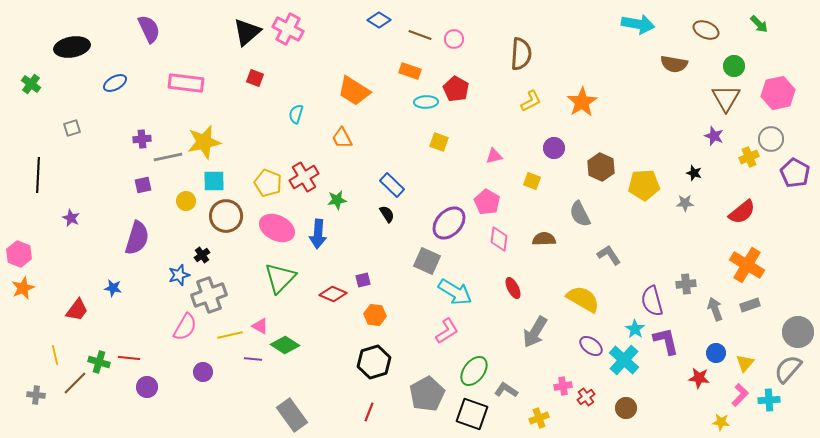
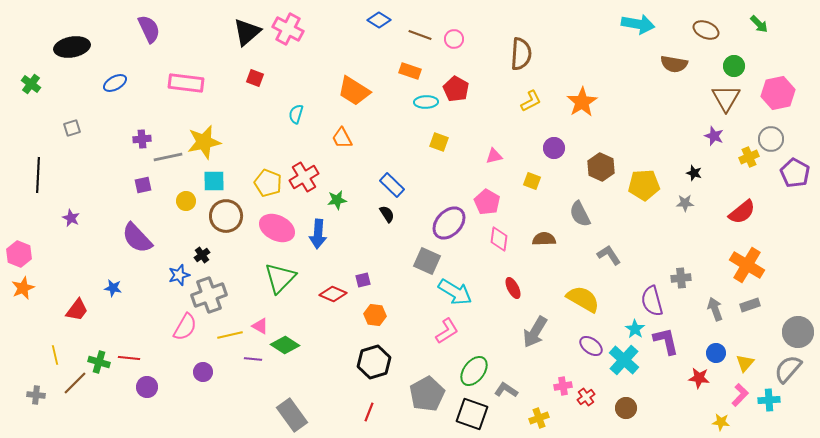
purple semicircle at (137, 238): rotated 120 degrees clockwise
gray cross at (686, 284): moved 5 px left, 6 px up
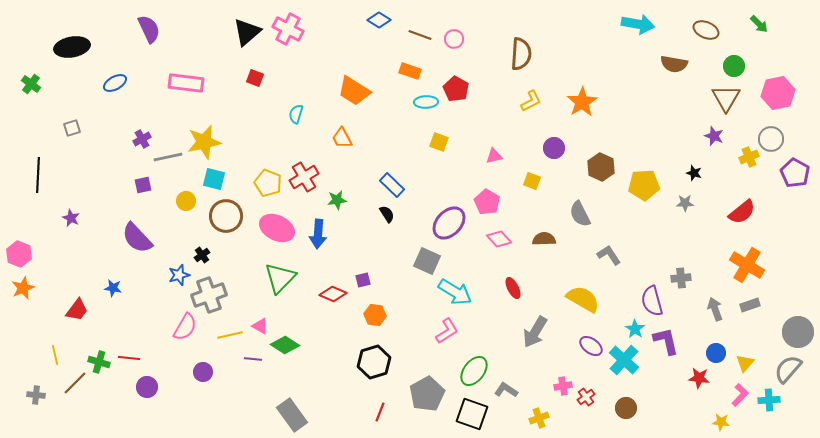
purple cross at (142, 139): rotated 24 degrees counterclockwise
cyan square at (214, 181): moved 2 px up; rotated 15 degrees clockwise
pink diamond at (499, 239): rotated 50 degrees counterclockwise
red line at (369, 412): moved 11 px right
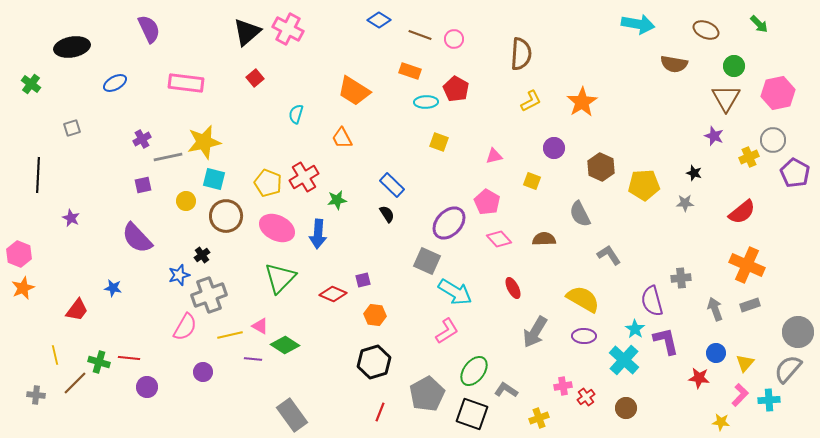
red square at (255, 78): rotated 30 degrees clockwise
gray circle at (771, 139): moved 2 px right, 1 px down
orange cross at (747, 265): rotated 8 degrees counterclockwise
purple ellipse at (591, 346): moved 7 px left, 10 px up; rotated 35 degrees counterclockwise
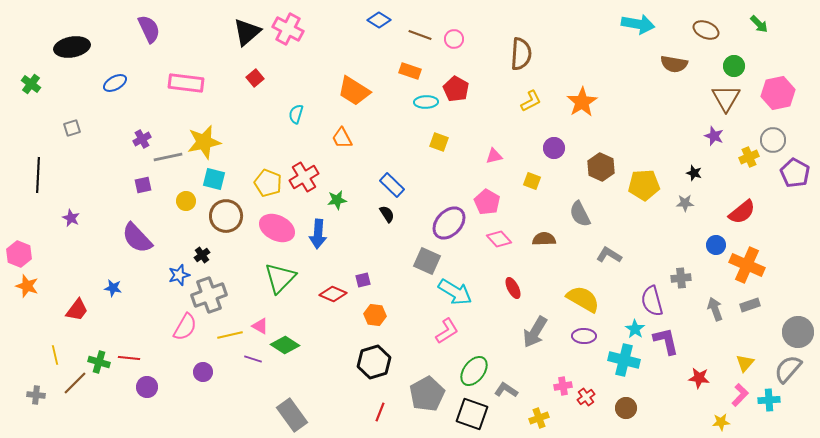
gray L-shape at (609, 255): rotated 25 degrees counterclockwise
orange star at (23, 288): moved 4 px right, 2 px up; rotated 30 degrees counterclockwise
blue circle at (716, 353): moved 108 px up
purple line at (253, 359): rotated 12 degrees clockwise
cyan cross at (624, 360): rotated 28 degrees counterclockwise
yellow star at (721, 422): rotated 12 degrees counterclockwise
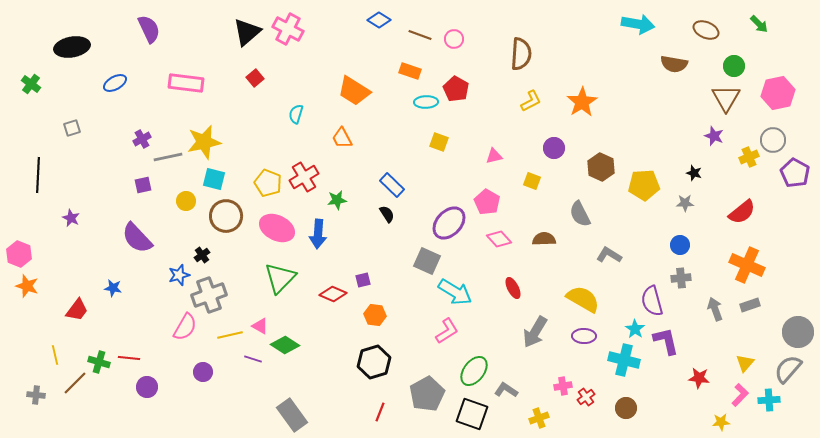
blue circle at (716, 245): moved 36 px left
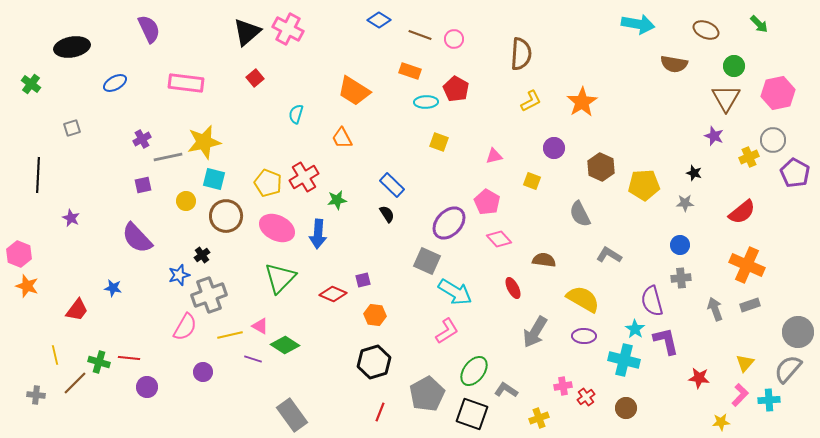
brown semicircle at (544, 239): moved 21 px down; rotated 10 degrees clockwise
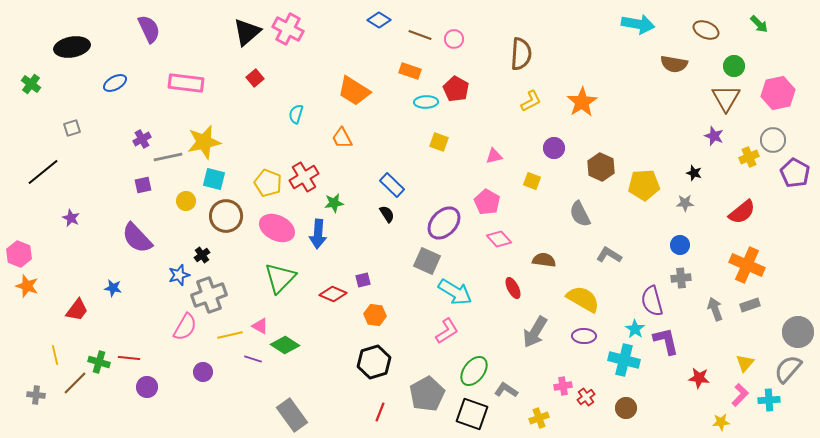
black line at (38, 175): moved 5 px right, 3 px up; rotated 48 degrees clockwise
green star at (337, 200): moved 3 px left, 3 px down
purple ellipse at (449, 223): moved 5 px left
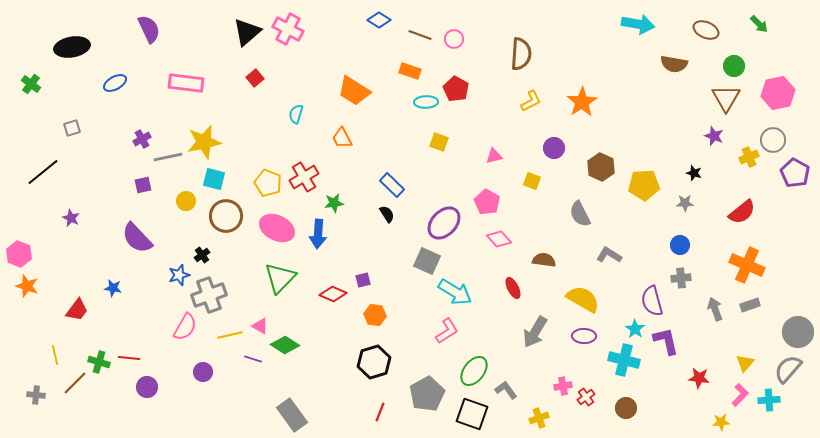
gray L-shape at (506, 390): rotated 20 degrees clockwise
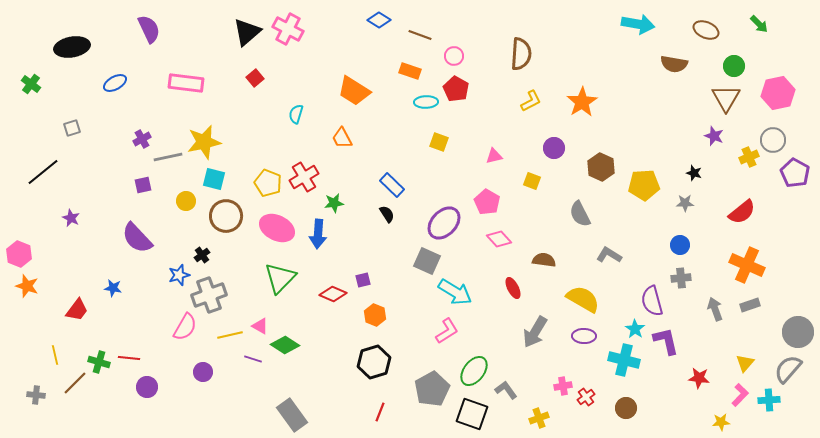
pink circle at (454, 39): moved 17 px down
orange hexagon at (375, 315): rotated 15 degrees clockwise
gray pentagon at (427, 394): moved 5 px right, 5 px up
